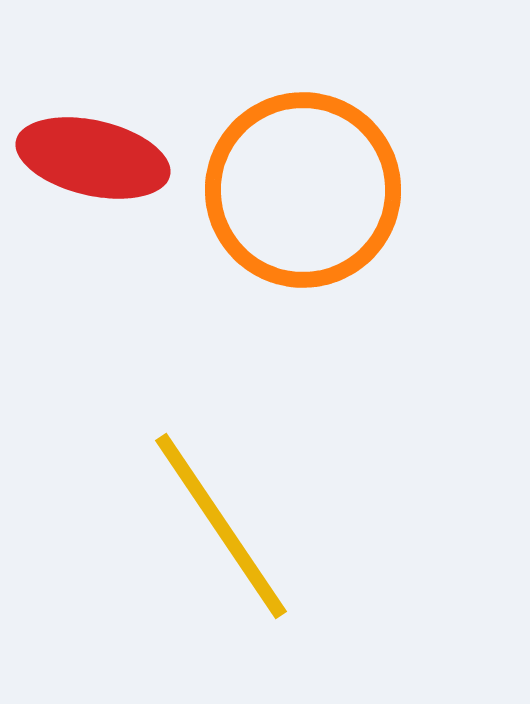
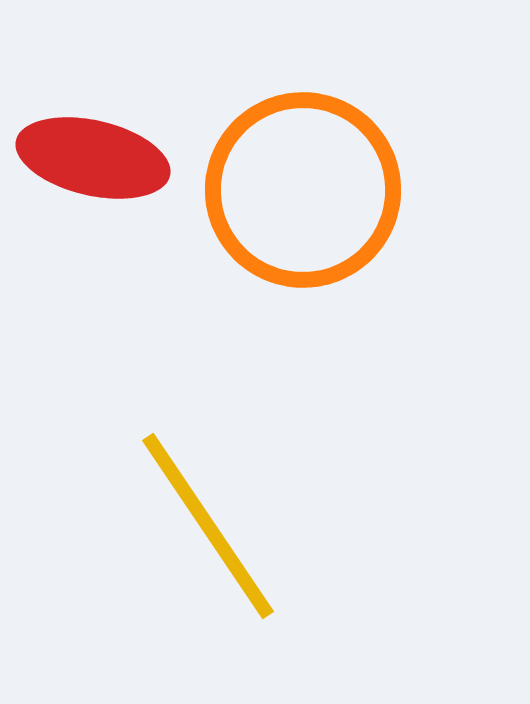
yellow line: moved 13 px left
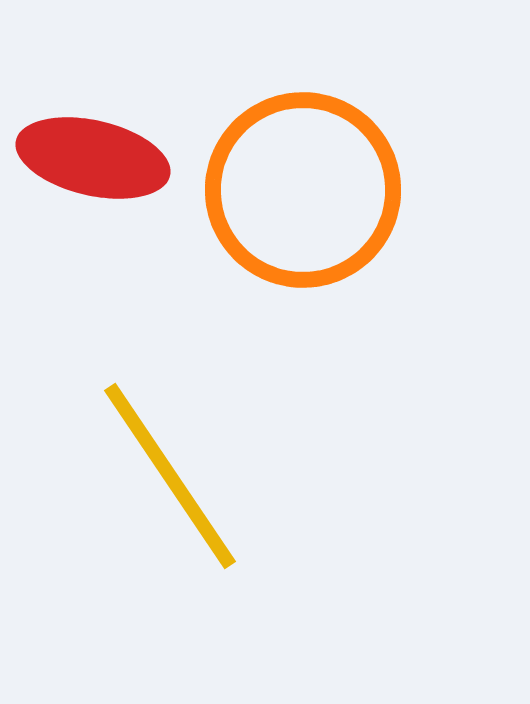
yellow line: moved 38 px left, 50 px up
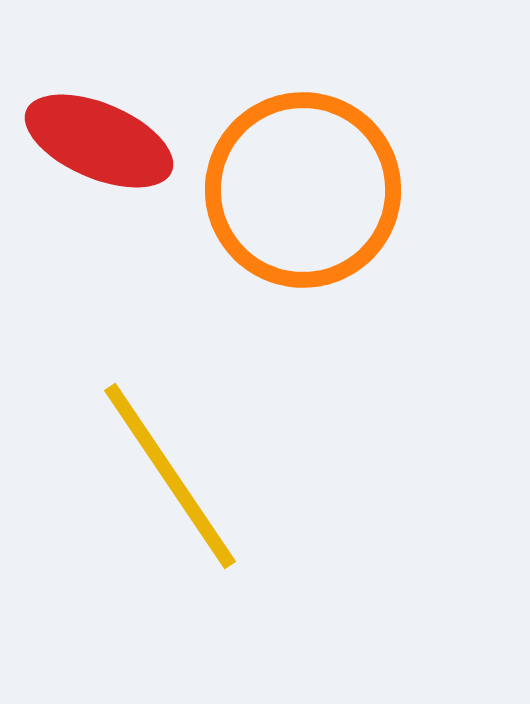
red ellipse: moved 6 px right, 17 px up; rotated 10 degrees clockwise
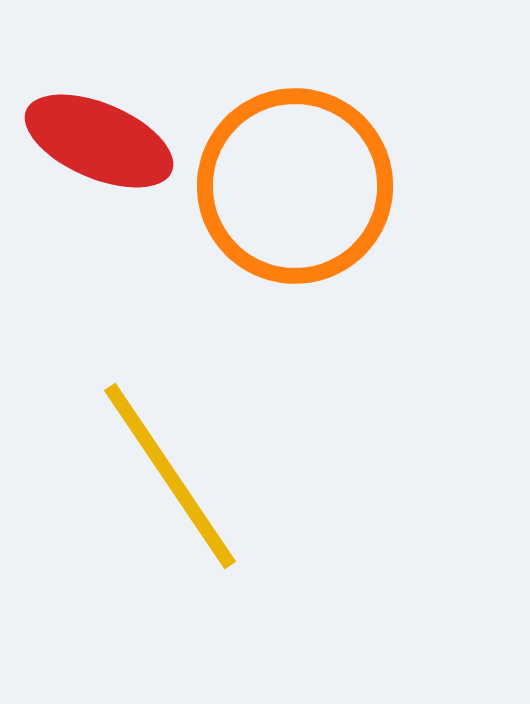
orange circle: moved 8 px left, 4 px up
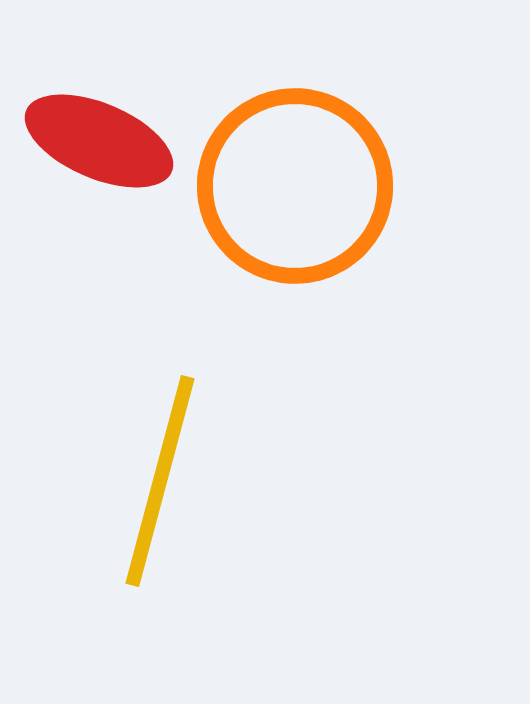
yellow line: moved 10 px left, 5 px down; rotated 49 degrees clockwise
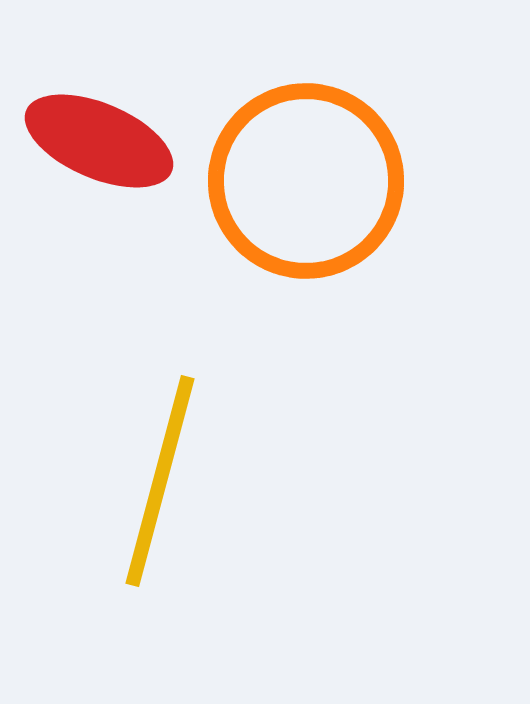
orange circle: moved 11 px right, 5 px up
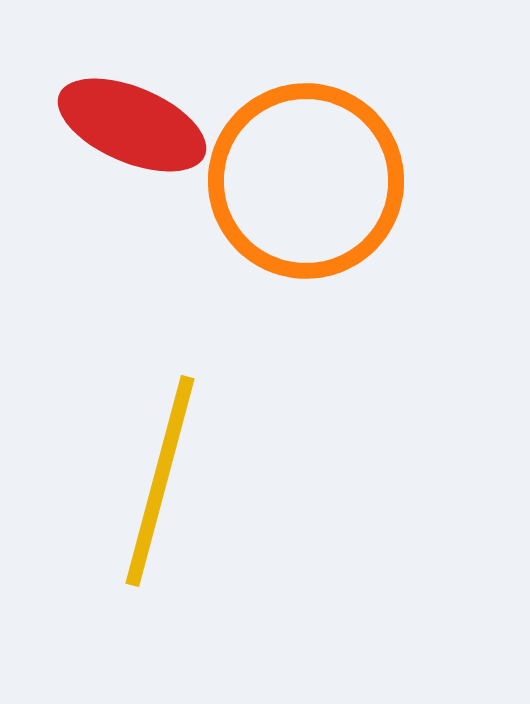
red ellipse: moved 33 px right, 16 px up
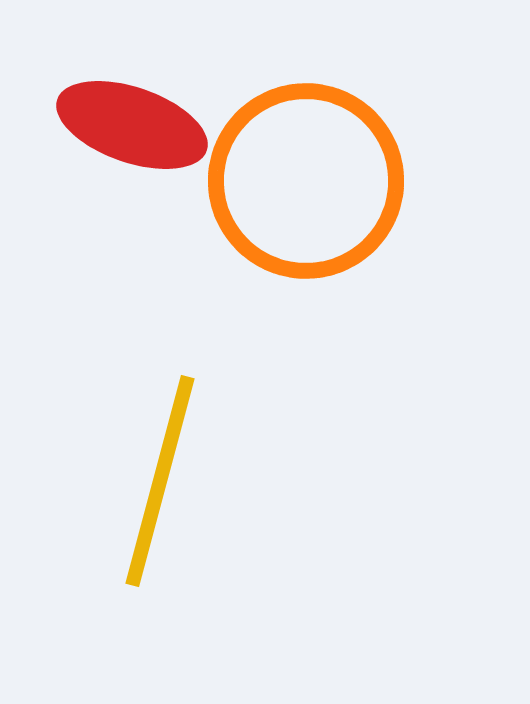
red ellipse: rotated 4 degrees counterclockwise
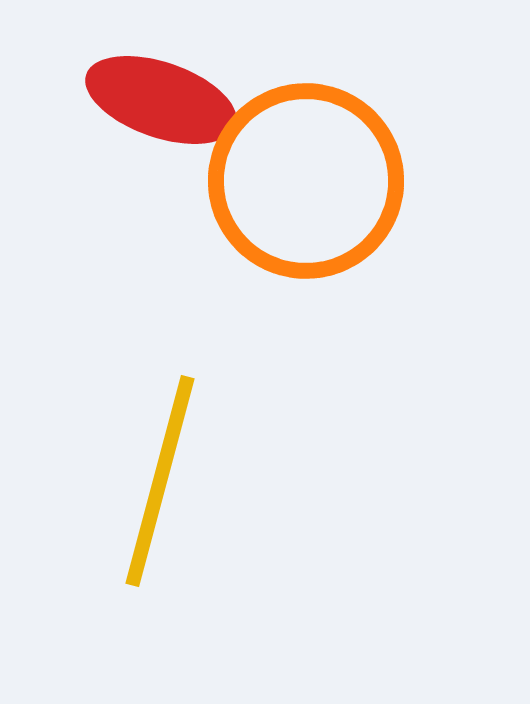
red ellipse: moved 29 px right, 25 px up
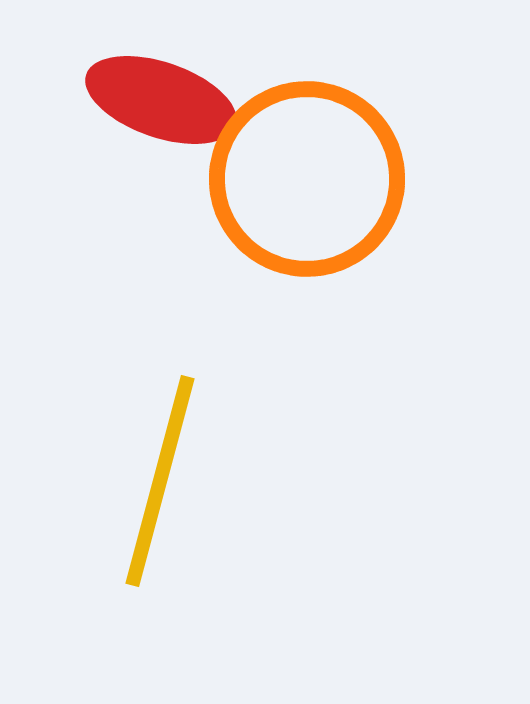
orange circle: moved 1 px right, 2 px up
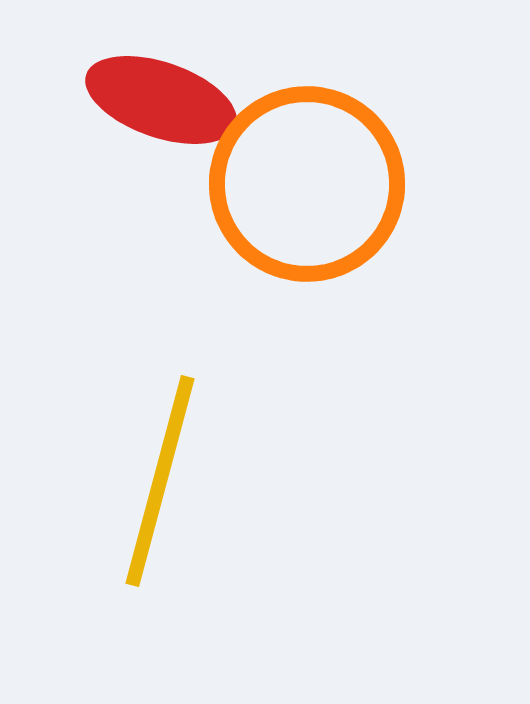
orange circle: moved 5 px down
